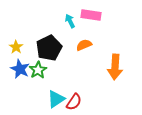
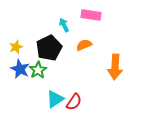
cyan arrow: moved 6 px left, 4 px down
yellow star: rotated 16 degrees clockwise
cyan triangle: moved 1 px left
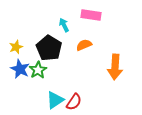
black pentagon: rotated 15 degrees counterclockwise
cyan triangle: moved 1 px down
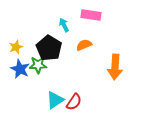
green star: moved 5 px up; rotated 30 degrees clockwise
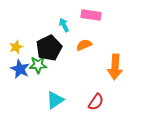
black pentagon: rotated 15 degrees clockwise
red semicircle: moved 22 px right
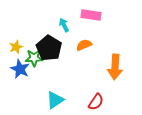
black pentagon: rotated 15 degrees counterclockwise
green star: moved 4 px left, 7 px up
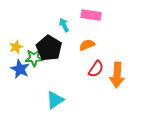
orange semicircle: moved 3 px right
orange arrow: moved 2 px right, 8 px down
red semicircle: moved 33 px up
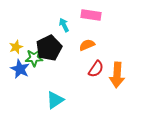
black pentagon: rotated 15 degrees clockwise
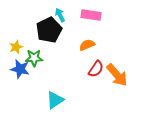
cyan arrow: moved 4 px left, 10 px up
black pentagon: moved 18 px up
blue star: rotated 12 degrees counterclockwise
orange arrow: rotated 45 degrees counterclockwise
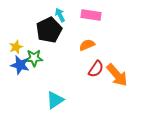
blue star: moved 4 px up
